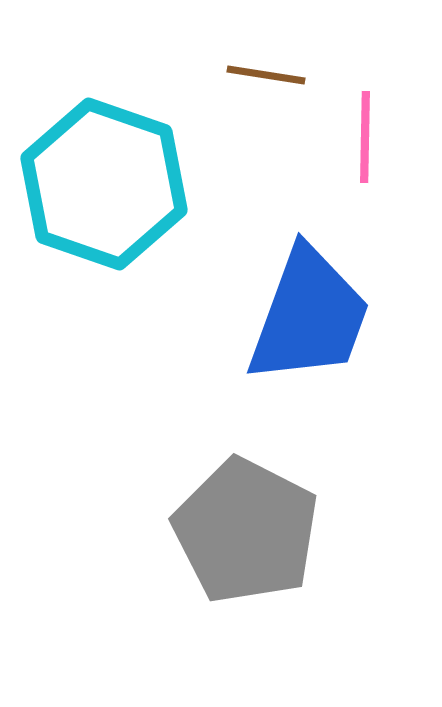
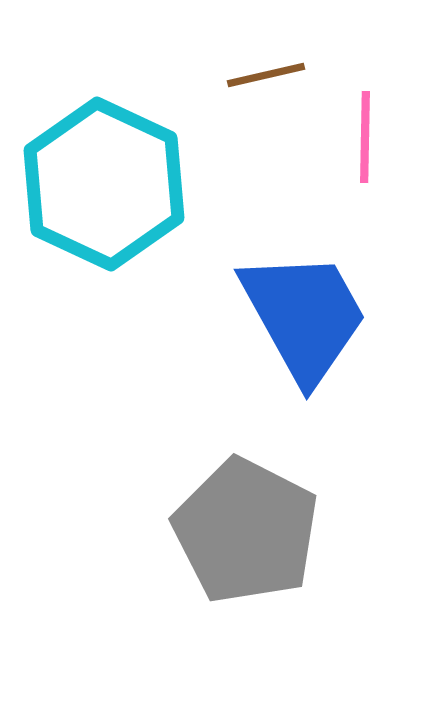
brown line: rotated 22 degrees counterclockwise
cyan hexagon: rotated 6 degrees clockwise
blue trapezoid: moved 5 px left; rotated 49 degrees counterclockwise
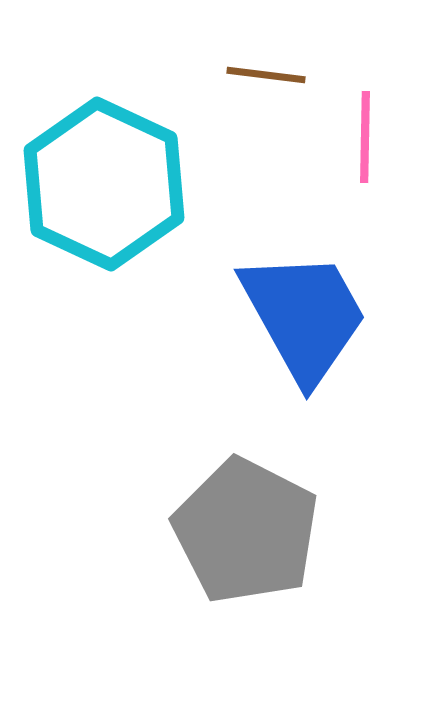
brown line: rotated 20 degrees clockwise
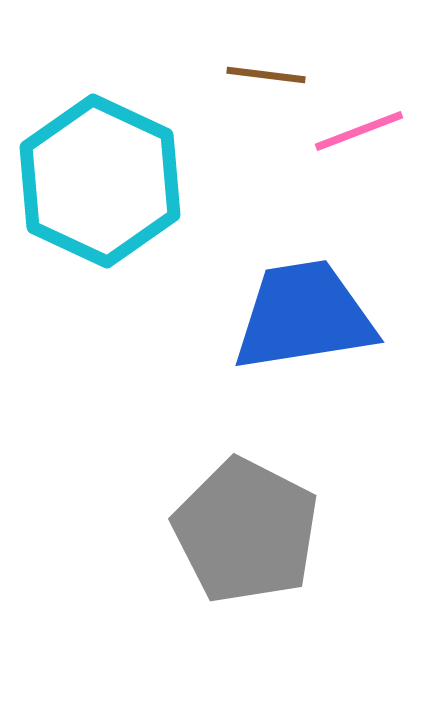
pink line: moved 6 px left, 6 px up; rotated 68 degrees clockwise
cyan hexagon: moved 4 px left, 3 px up
blue trapezoid: rotated 70 degrees counterclockwise
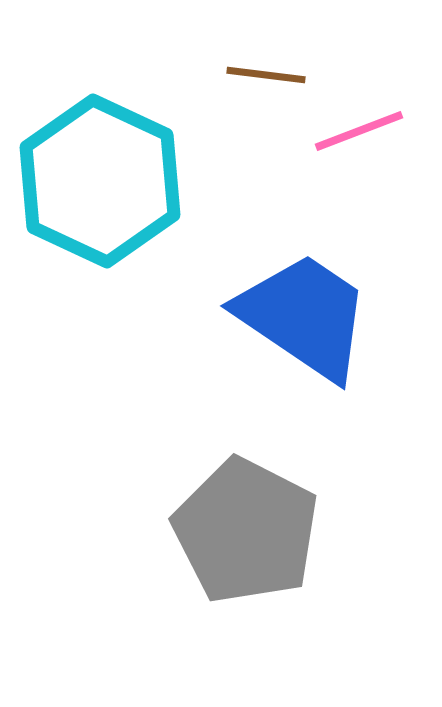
blue trapezoid: rotated 43 degrees clockwise
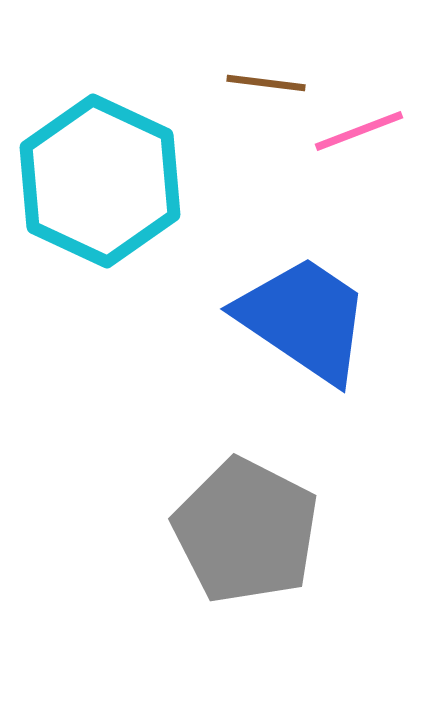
brown line: moved 8 px down
blue trapezoid: moved 3 px down
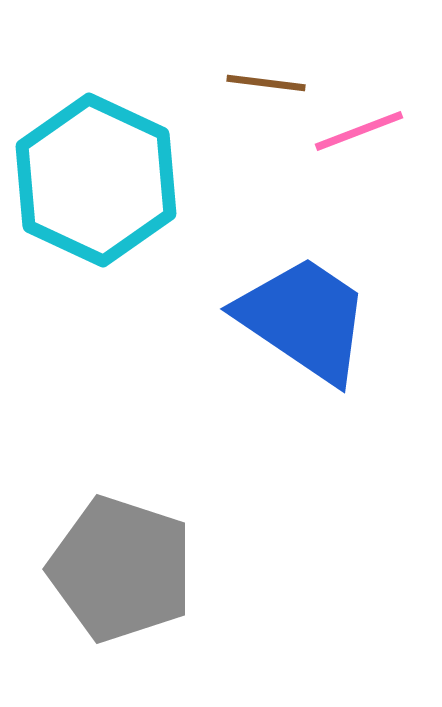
cyan hexagon: moved 4 px left, 1 px up
gray pentagon: moved 125 px left, 38 px down; rotated 9 degrees counterclockwise
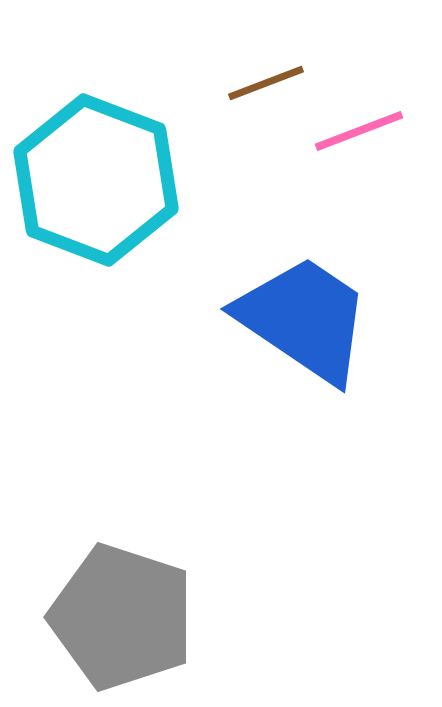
brown line: rotated 28 degrees counterclockwise
cyan hexagon: rotated 4 degrees counterclockwise
gray pentagon: moved 1 px right, 48 px down
